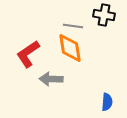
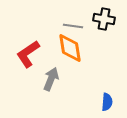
black cross: moved 4 px down
gray arrow: rotated 110 degrees clockwise
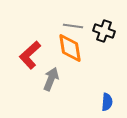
black cross: moved 12 px down; rotated 10 degrees clockwise
red L-shape: moved 2 px right, 1 px down; rotated 8 degrees counterclockwise
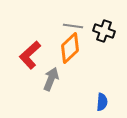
orange diamond: rotated 56 degrees clockwise
blue semicircle: moved 5 px left
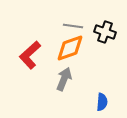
black cross: moved 1 px right, 1 px down
orange diamond: rotated 24 degrees clockwise
gray arrow: moved 13 px right
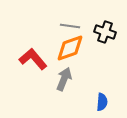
gray line: moved 3 px left
red L-shape: moved 3 px right, 4 px down; rotated 92 degrees clockwise
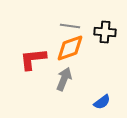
black cross: rotated 15 degrees counterclockwise
red L-shape: rotated 56 degrees counterclockwise
blue semicircle: rotated 48 degrees clockwise
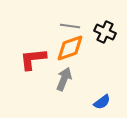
black cross: rotated 20 degrees clockwise
